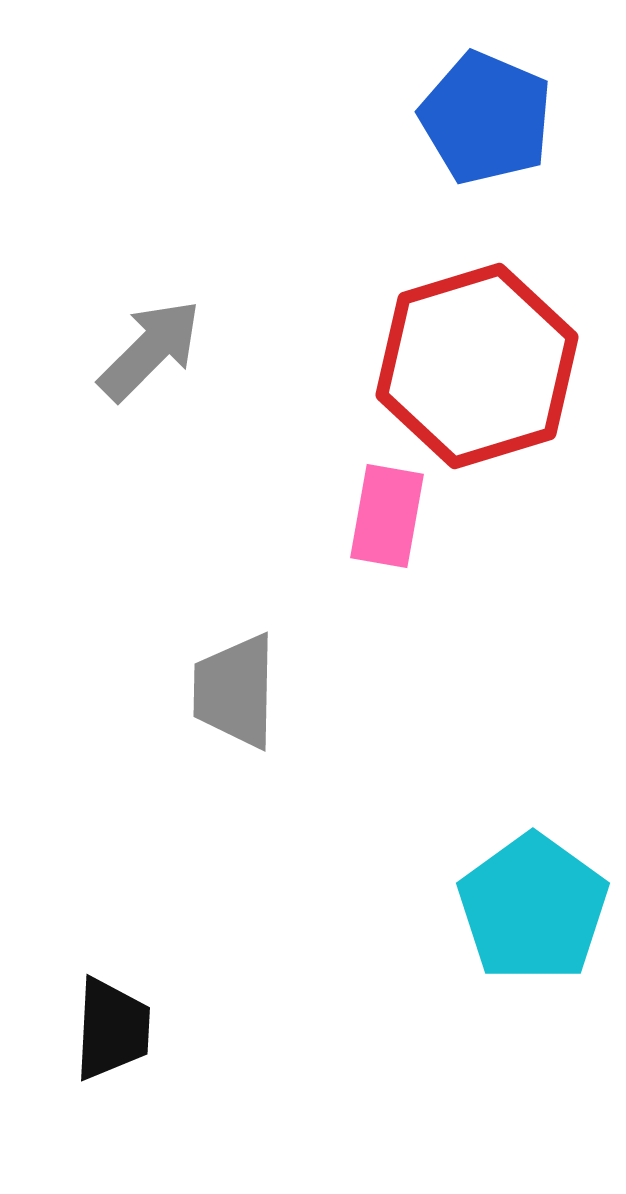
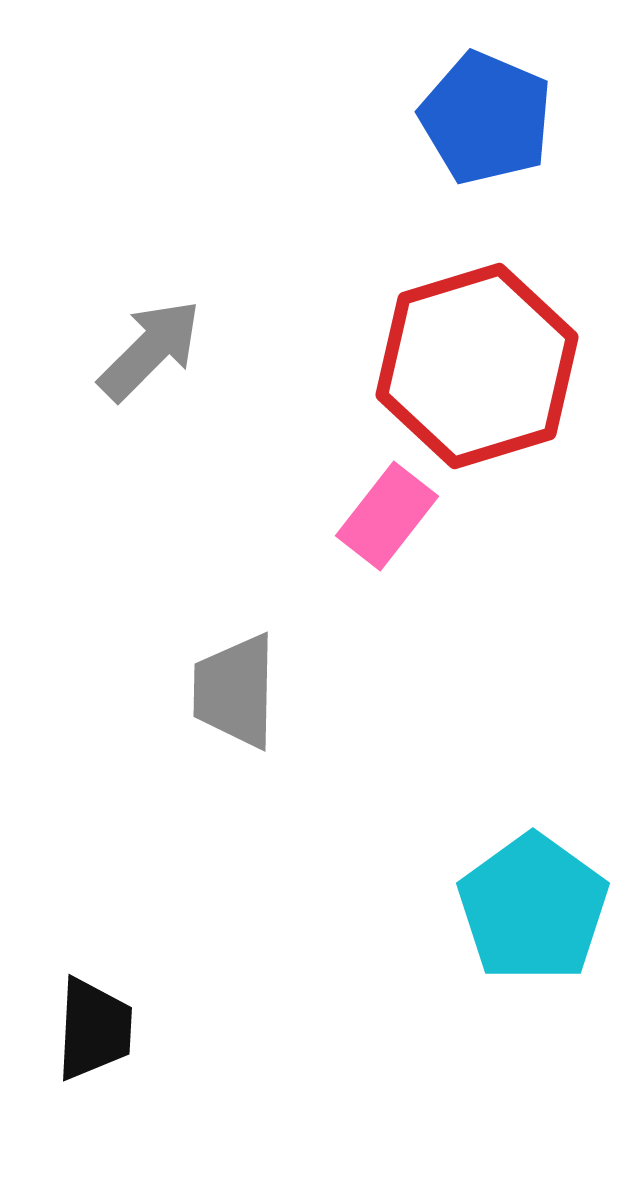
pink rectangle: rotated 28 degrees clockwise
black trapezoid: moved 18 px left
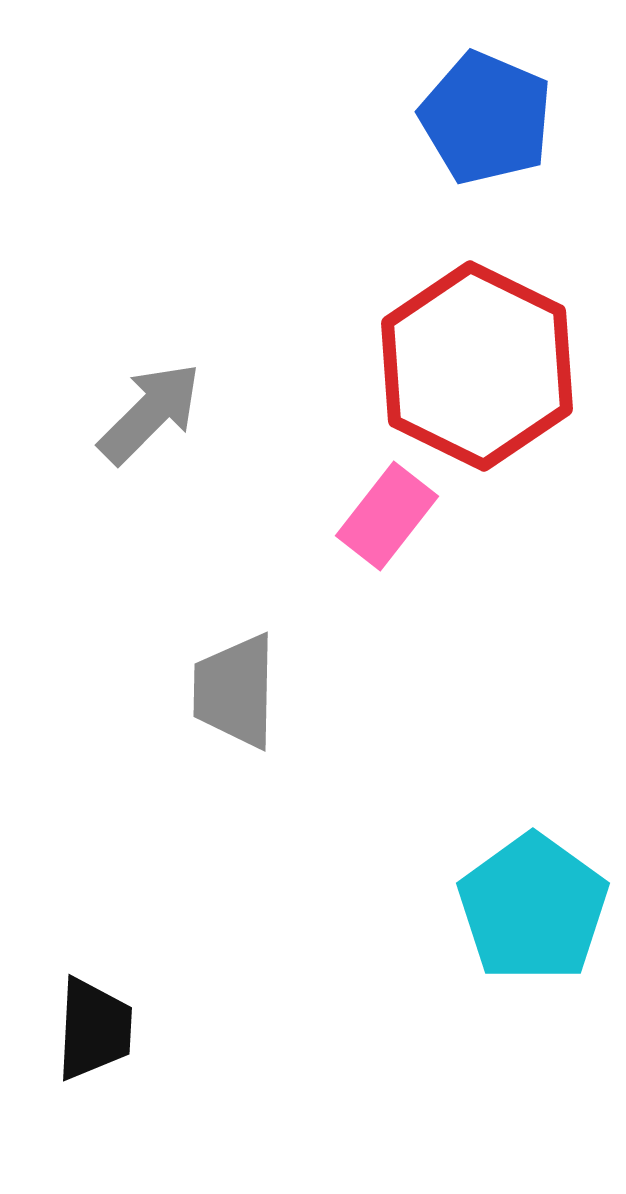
gray arrow: moved 63 px down
red hexagon: rotated 17 degrees counterclockwise
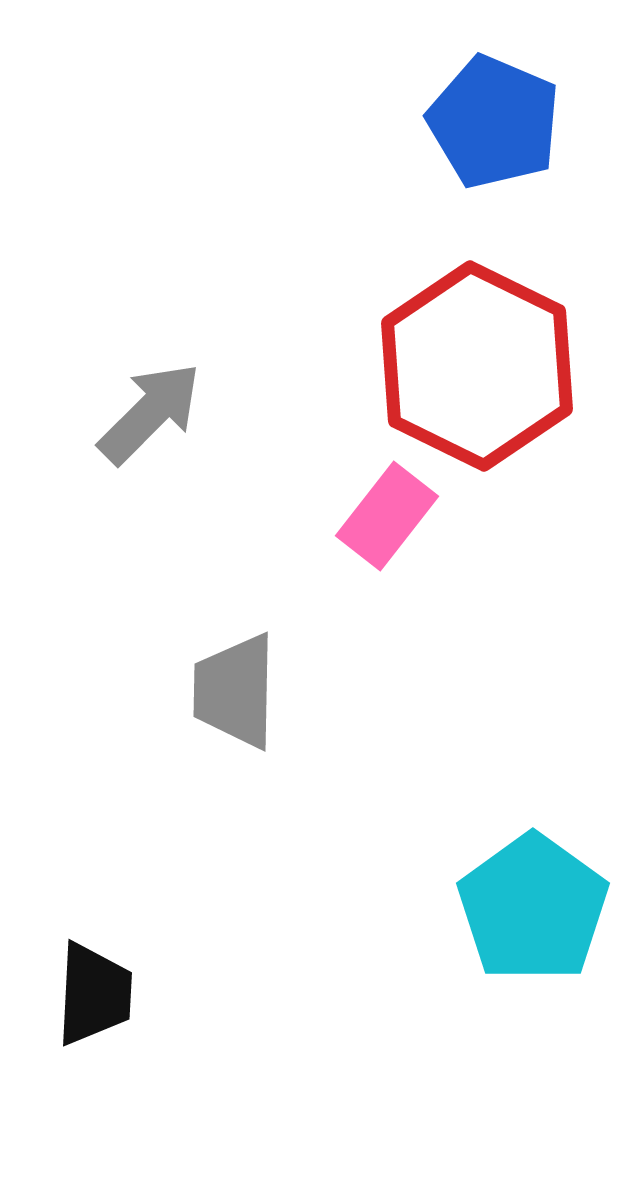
blue pentagon: moved 8 px right, 4 px down
black trapezoid: moved 35 px up
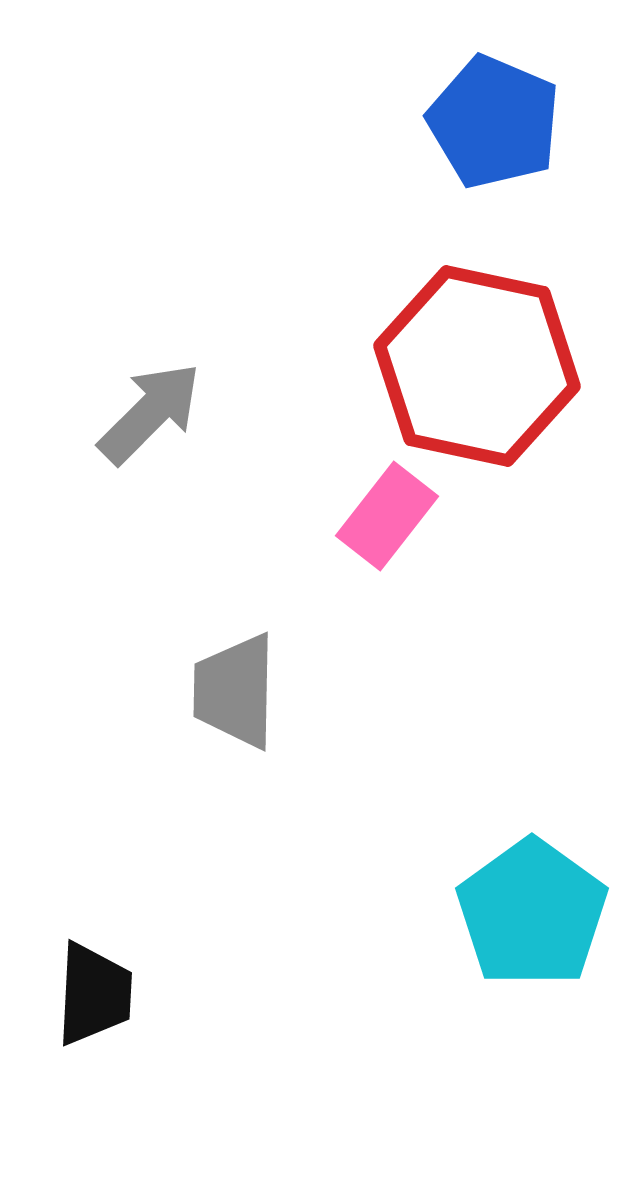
red hexagon: rotated 14 degrees counterclockwise
cyan pentagon: moved 1 px left, 5 px down
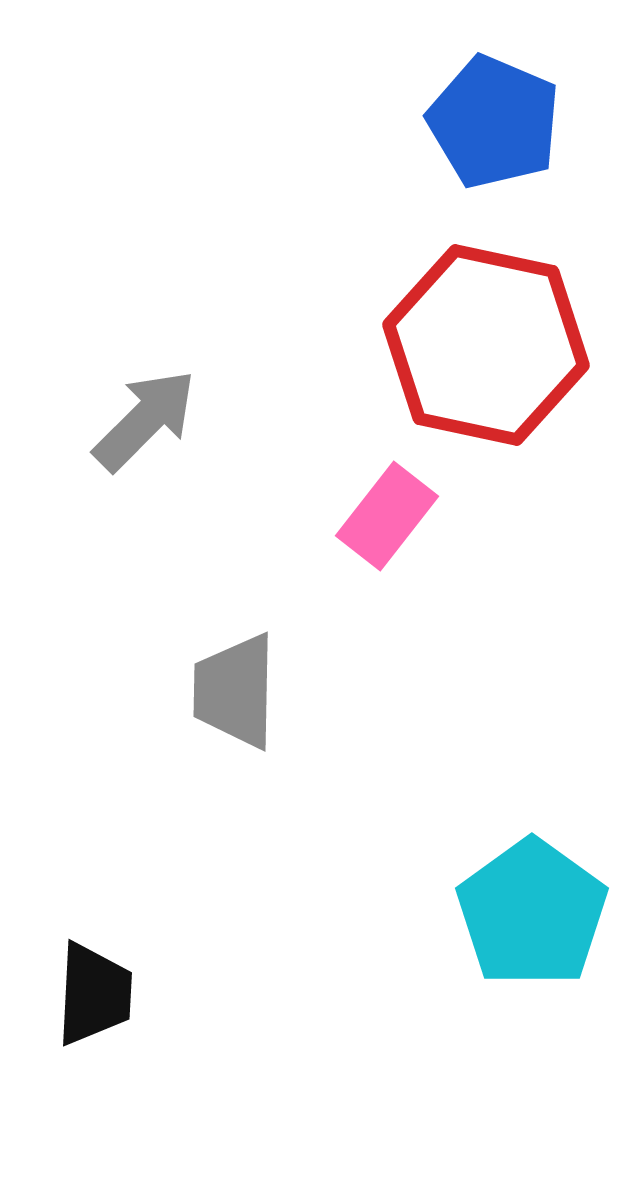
red hexagon: moved 9 px right, 21 px up
gray arrow: moved 5 px left, 7 px down
